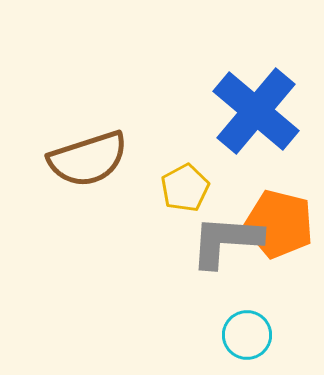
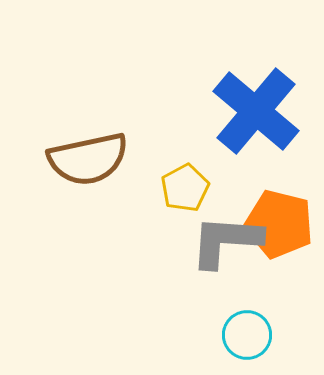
brown semicircle: rotated 6 degrees clockwise
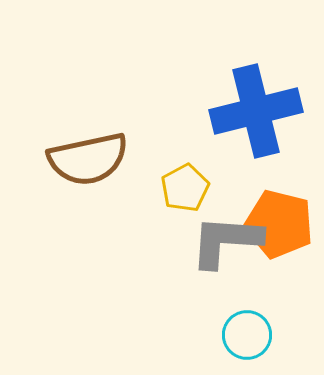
blue cross: rotated 36 degrees clockwise
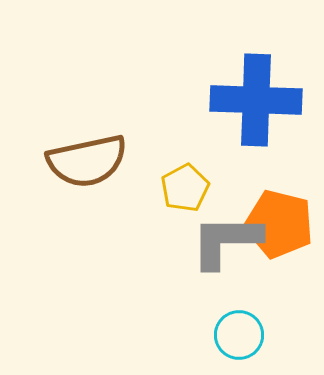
blue cross: moved 11 px up; rotated 16 degrees clockwise
brown semicircle: moved 1 px left, 2 px down
gray L-shape: rotated 4 degrees counterclockwise
cyan circle: moved 8 px left
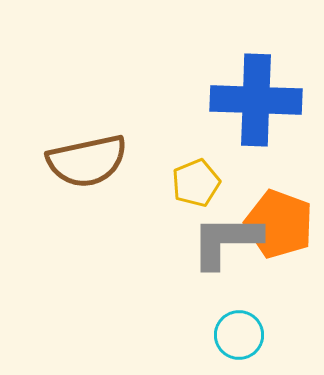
yellow pentagon: moved 11 px right, 5 px up; rotated 6 degrees clockwise
orange pentagon: rotated 6 degrees clockwise
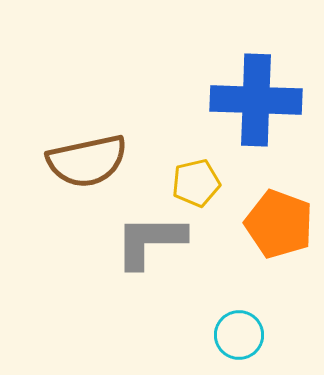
yellow pentagon: rotated 9 degrees clockwise
gray L-shape: moved 76 px left
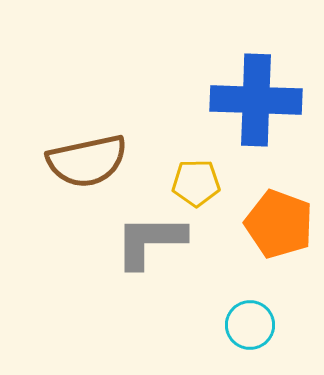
yellow pentagon: rotated 12 degrees clockwise
cyan circle: moved 11 px right, 10 px up
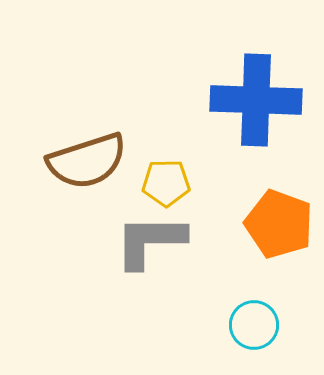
brown semicircle: rotated 6 degrees counterclockwise
yellow pentagon: moved 30 px left
cyan circle: moved 4 px right
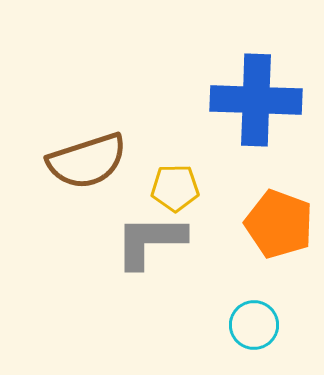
yellow pentagon: moved 9 px right, 5 px down
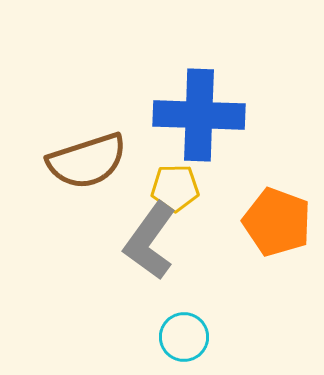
blue cross: moved 57 px left, 15 px down
orange pentagon: moved 2 px left, 2 px up
gray L-shape: rotated 54 degrees counterclockwise
cyan circle: moved 70 px left, 12 px down
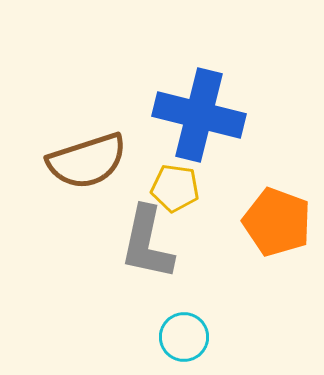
blue cross: rotated 12 degrees clockwise
yellow pentagon: rotated 9 degrees clockwise
gray L-shape: moved 3 px left, 2 px down; rotated 24 degrees counterclockwise
